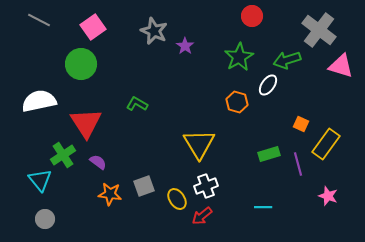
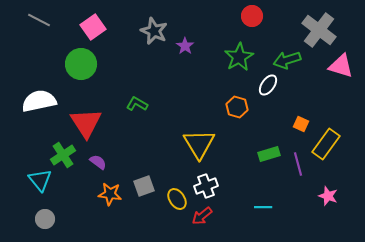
orange hexagon: moved 5 px down
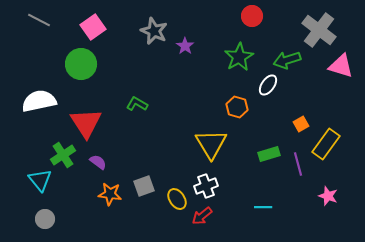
orange square: rotated 35 degrees clockwise
yellow triangle: moved 12 px right
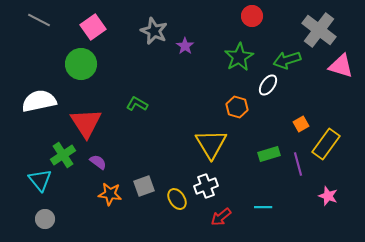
red arrow: moved 19 px right, 1 px down
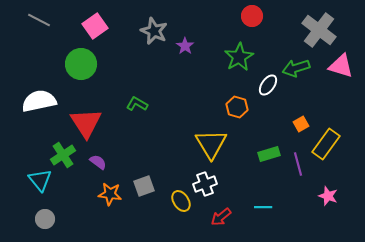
pink square: moved 2 px right, 1 px up
green arrow: moved 9 px right, 8 px down
white cross: moved 1 px left, 2 px up
yellow ellipse: moved 4 px right, 2 px down
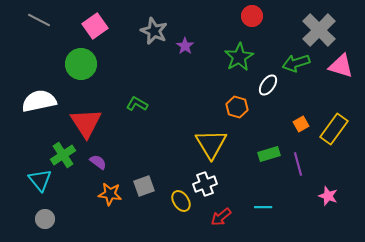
gray cross: rotated 8 degrees clockwise
green arrow: moved 5 px up
yellow rectangle: moved 8 px right, 15 px up
